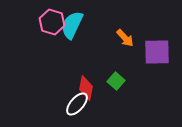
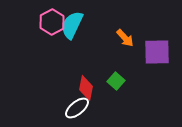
pink hexagon: rotated 15 degrees clockwise
white ellipse: moved 4 px down; rotated 10 degrees clockwise
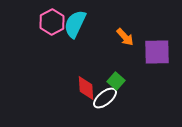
cyan semicircle: moved 3 px right, 1 px up
orange arrow: moved 1 px up
red diamond: rotated 15 degrees counterclockwise
white ellipse: moved 28 px right, 10 px up
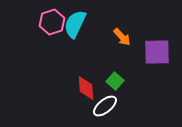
pink hexagon: rotated 10 degrees clockwise
orange arrow: moved 3 px left
green square: moved 1 px left
white ellipse: moved 8 px down
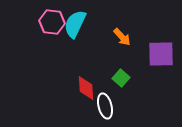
pink hexagon: rotated 25 degrees clockwise
purple square: moved 4 px right, 2 px down
green square: moved 6 px right, 3 px up
white ellipse: rotated 65 degrees counterclockwise
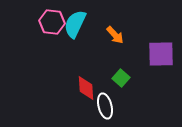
orange arrow: moved 7 px left, 2 px up
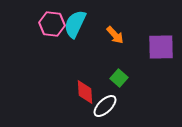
pink hexagon: moved 2 px down
purple square: moved 7 px up
green square: moved 2 px left
red diamond: moved 1 px left, 4 px down
white ellipse: rotated 60 degrees clockwise
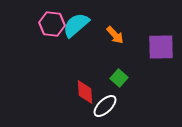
cyan semicircle: moved 1 px right, 1 px down; rotated 24 degrees clockwise
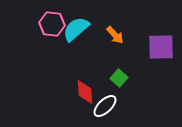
cyan semicircle: moved 4 px down
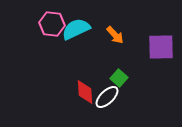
cyan semicircle: rotated 16 degrees clockwise
white ellipse: moved 2 px right, 9 px up
